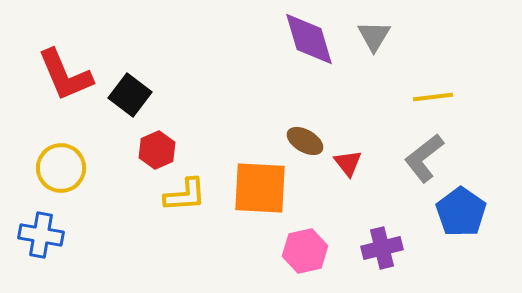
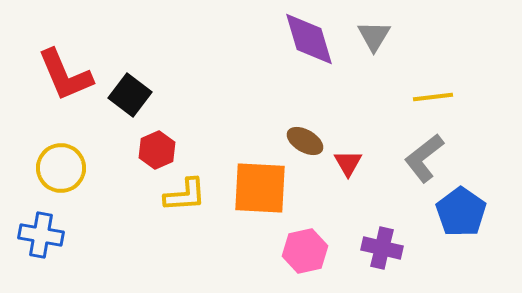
red triangle: rotated 8 degrees clockwise
purple cross: rotated 27 degrees clockwise
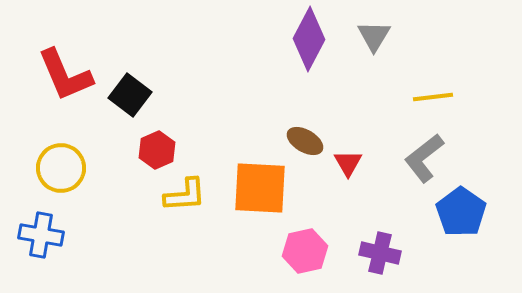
purple diamond: rotated 44 degrees clockwise
purple cross: moved 2 px left, 5 px down
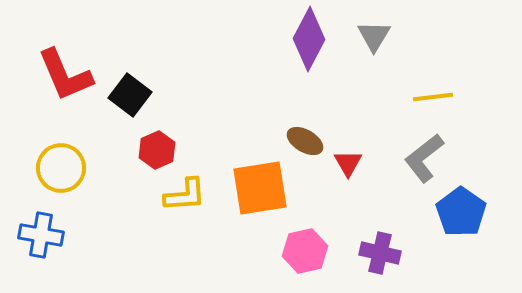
orange square: rotated 12 degrees counterclockwise
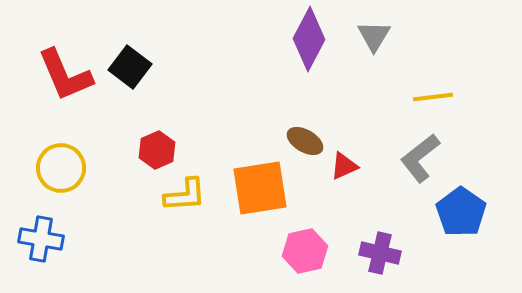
black square: moved 28 px up
gray L-shape: moved 4 px left
red triangle: moved 4 px left, 3 px down; rotated 36 degrees clockwise
blue cross: moved 4 px down
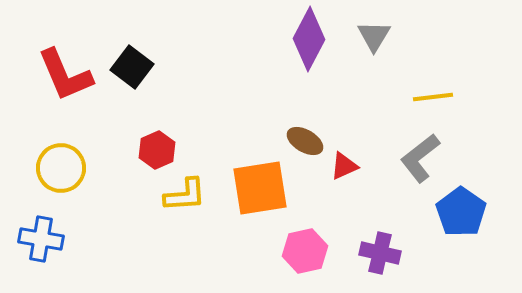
black square: moved 2 px right
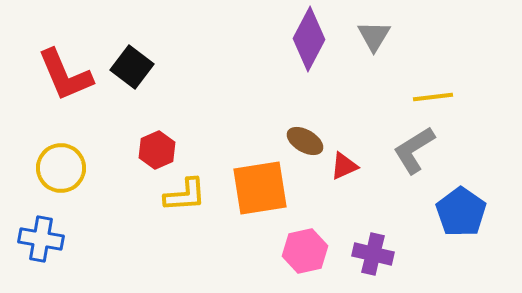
gray L-shape: moved 6 px left, 8 px up; rotated 6 degrees clockwise
purple cross: moved 7 px left, 1 px down
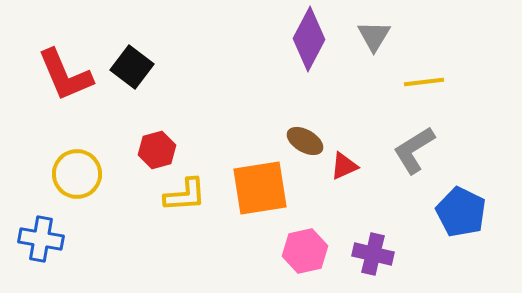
yellow line: moved 9 px left, 15 px up
red hexagon: rotated 9 degrees clockwise
yellow circle: moved 16 px right, 6 px down
blue pentagon: rotated 9 degrees counterclockwise
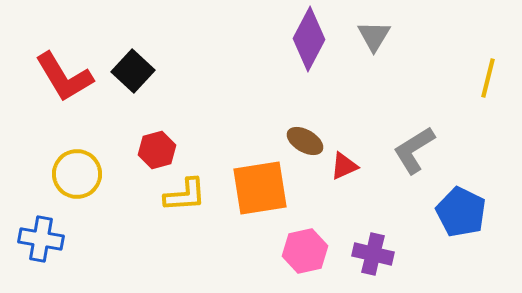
black square: moved 1 px right, 4 px down; rotated 6 degrees clockwise
red L-shape: moved 1 px left, 2 px down; rotated 8 degrees counterclockwise
yellow line: moved 64 px right, 4 px up; rotated 69 degrees counterclockwise
